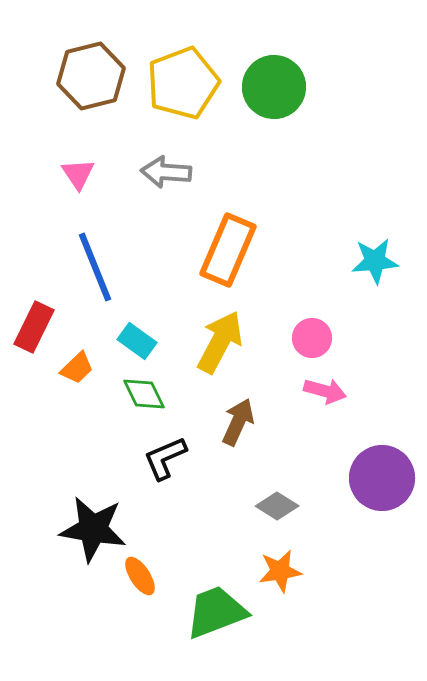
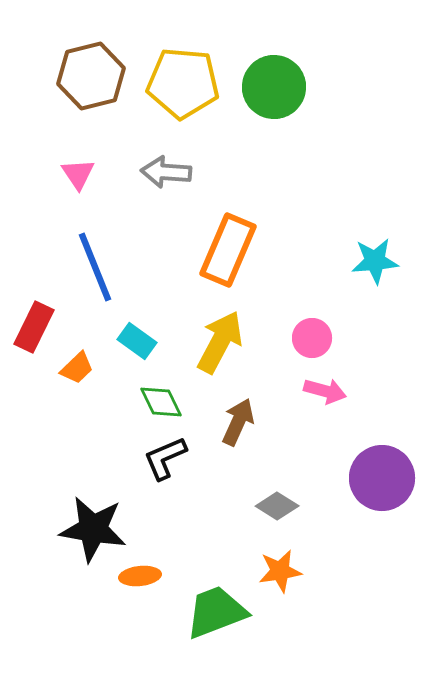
yellow pentagon: rotated 26 degrees clockwise
green diamond: moved 17 px right, 8 px down
orange ellipse: rotated 63 degrees counterclockwise
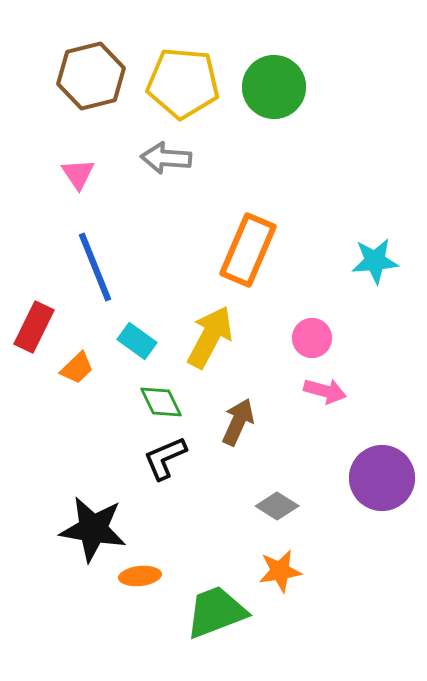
gray arrow: moved 14 px up
orange rectangle: moved 20 px right
yellow arrow: moved 10 px left, 5 px up
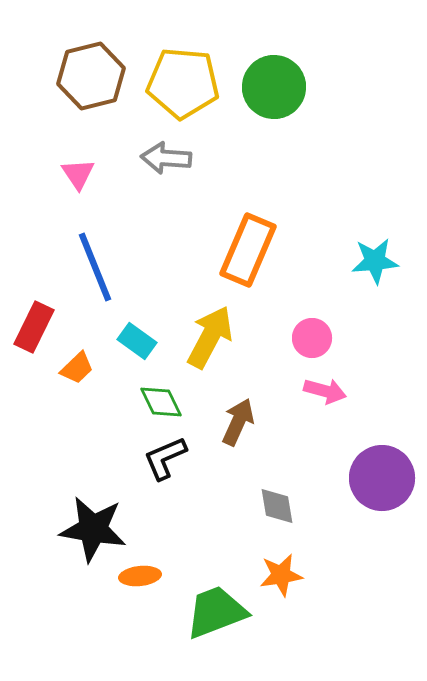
gray diamond: rotated 48 degrees clockwise
orange star: moved 1 px right, 4 px down
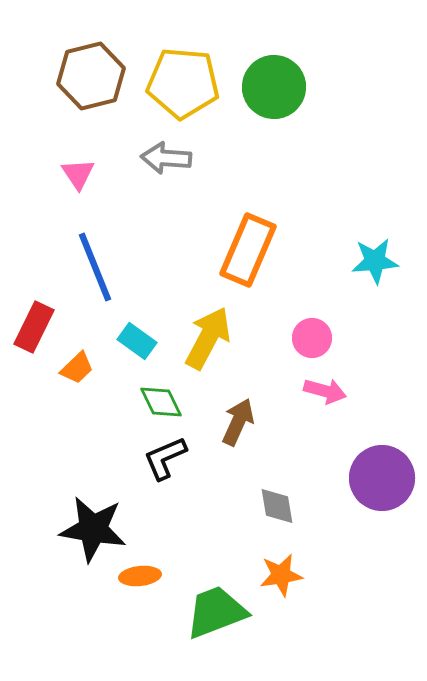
yellow arrow: moved 2 px left, 1 px down
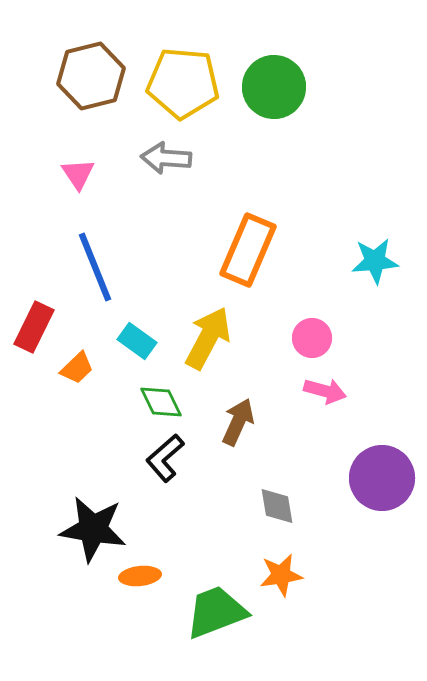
black L-shape: rotated 18 degrees counterclockwise
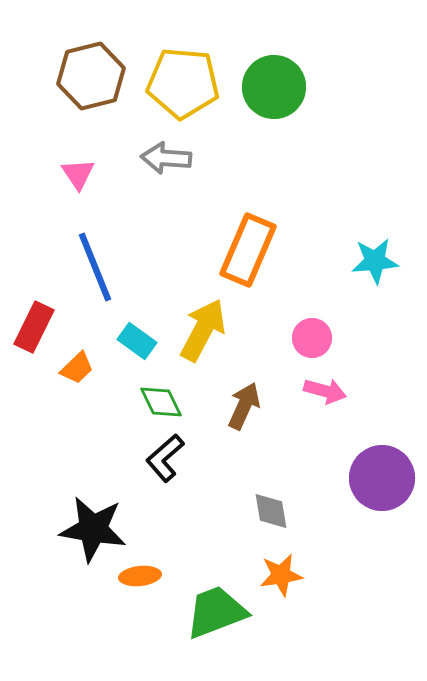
yellow arrow: moved 5 px left, 8 px up
brown arrow: moved 6 px right, 16 px up
gray diamond: moved 6 px left, 5 px down
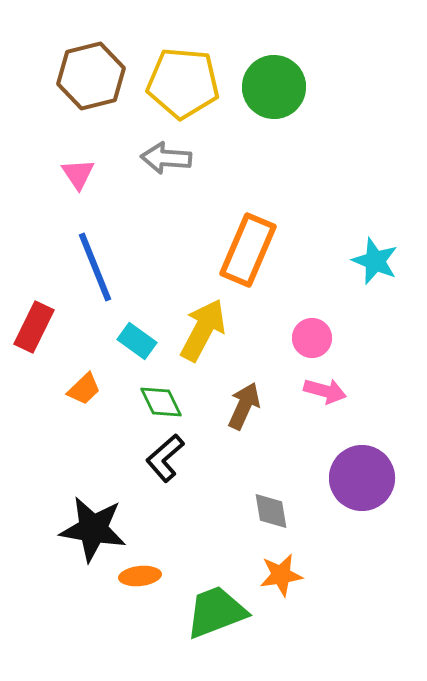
cyan star: rotated 27 degrees clockwise
orange trapezoid: moved 7 px right, 21 px down
purple circle: moved 20 px left
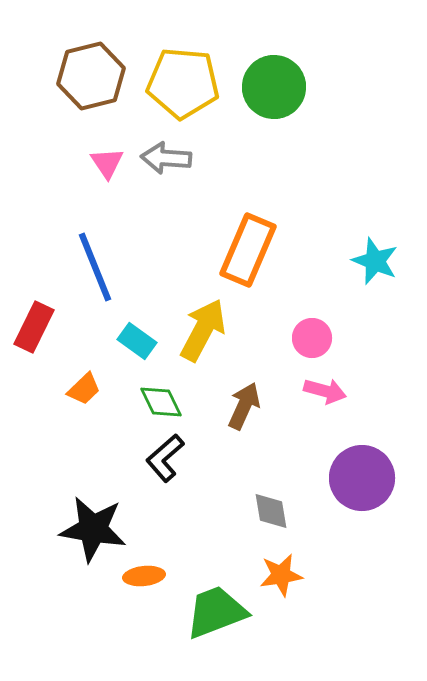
pink triangle: moved 29 px right, 11 px up
orange ellipse: moved 4 px right
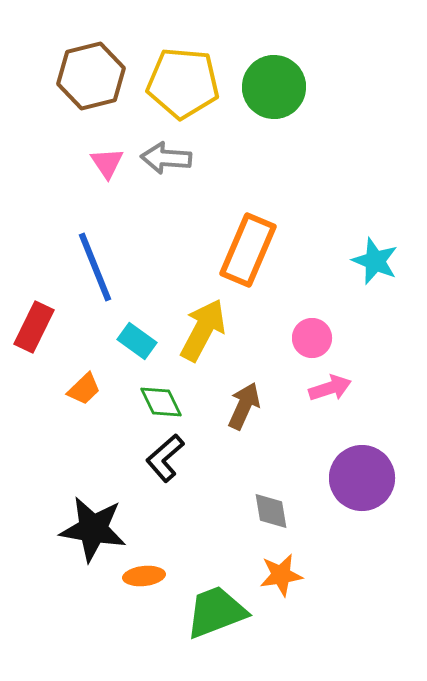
pink arrow: moved 5 px right, 3 px up; rotated 33 degrees counterclockwise
